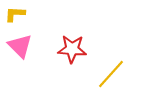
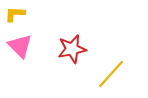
red star: rotated 16 degrees counterclockwise
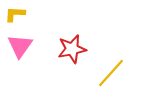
pink triangle: rotated 20 degrees clockwise
yellow line: moved 1 px up
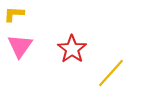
yellow L-shape: moved 1 px left
red star: rotated 24 degrees counterclockwise
